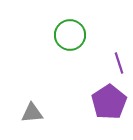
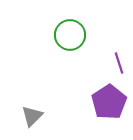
gray triangle: moved 3 px down; rotated 40 degrees counterclockwise
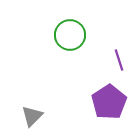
purple line: moved 3 px up
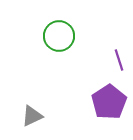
green circle: moved 11 px left, 1 px down
gray triangle: rotated 20 degrees clockwise
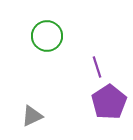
green circle: moved 12 px left
purple line: moved 22 px left, 7 px down
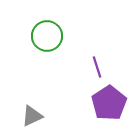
purple pentagon: moved 1 px down
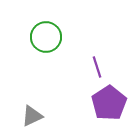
green circle: moved 1 px left, 1 px down
